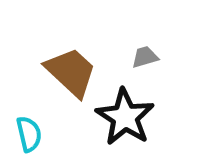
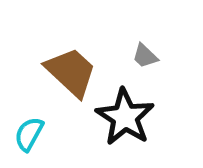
gray trapezoid: moved 1 px up; rotated 120 degrees counterclockwise
cyan semicircle: rotated 138 degrees counterclockwise
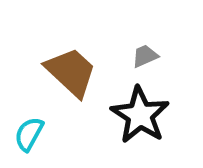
gray trapezoid: rotated 112 degrees clockwise
black star: moved 15 px right, 2 px up
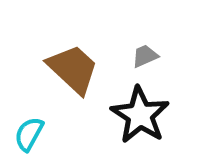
brown trapezoid: moved 2 px right, 3 px up
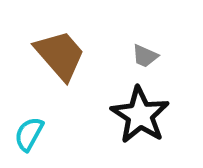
gray trapezoid: rotated 132 degrees counterclockwise
brown trapezoid: moved 13 px left, 14 px up; rotated 6 degrees clockwise
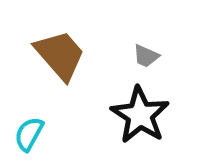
gray trapezoid: moved 1 px right
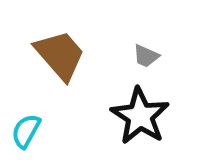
black star: moved 1 px down
cyan semicircle: moved 3 px left, 3 px up
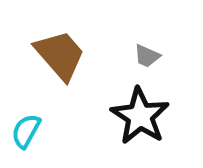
gray trapezoid: moved 1 px right
